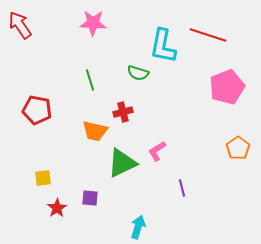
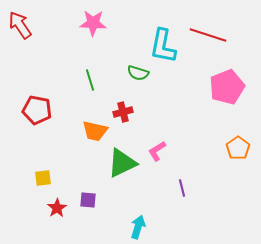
purple square: moved 2 px left, 2 px down
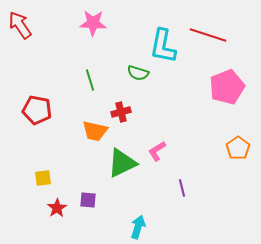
red cross: moved 2 px left
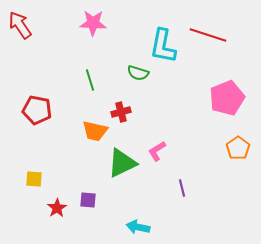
pink pentagon: moved 11 px down
yellow square: moved 9 px left, 1 px down; rotated 12 degrees clockwise
cyan arrow: rotated 95 degrees counterclockwise
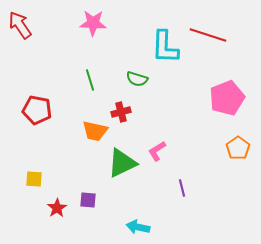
cyan L-shape: moved 2 px right, 1 px down; rotated 9 degrees counterclockwise
green semicircle: moved 1 px left, 6 px down
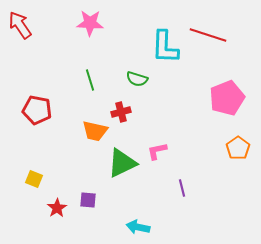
pink star: moved 3 px left
pink L-shape: rotated 20 degrees clockwise
yellow square: rotated 18 degrees clockwise
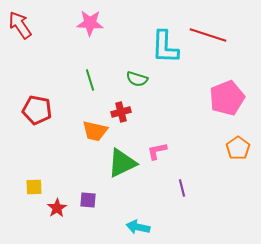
yellow square: moved 8 px down; rotated 24 degrees counterclockwise
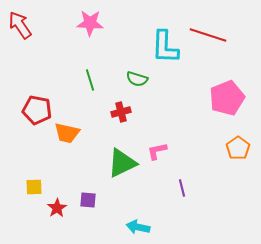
orange trapezoid: moved 28 px left, 2 px down
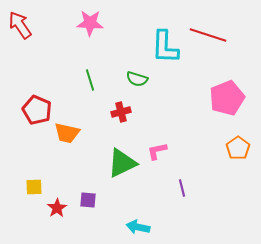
red pentagon: rotated 12 degrees clockwise
